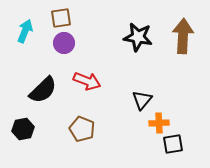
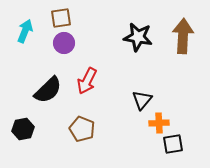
red arrow: rotated 96 degrees clockwise
black semicircle: moved 5 px right
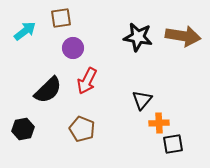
cyan arrow: rotated 30 degrees clockwise
brown arrow: rotated 96 degrees clockwise
purple circle: moved 9 px right, 5 px down
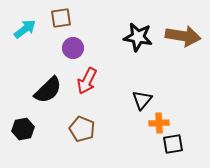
cyan arrow: moved 2 px up
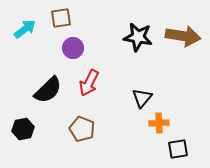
red arrow: moved 2 px right, 2 px down
black triangle: moved 2 px up
black square: moved 5 px right, 5 px down
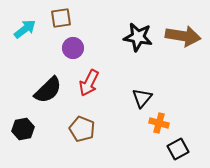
orange cross: rotated 18 degrees clockwise
black square: rotated 20 degrees counterclockwise
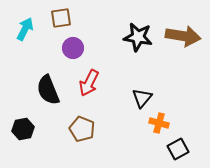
cyan arrow: rotated 25 degrees counterclockwise
black semicircle: rotated 112 degrees clockwise
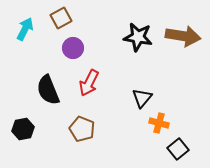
brown square: rotated 20 degrees counterclockwise
black square: rotated 10 degrees counterclockwise
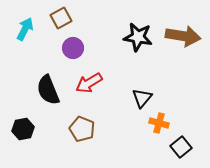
red arrow: rotated 32 degrees clockwise
black square: moved 3 px right, 2 px up
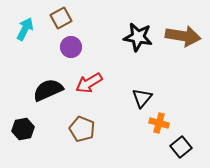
purple circle: moved 2 px left, 1 px up
black semicircle: rotated 88 degrees clockwise
